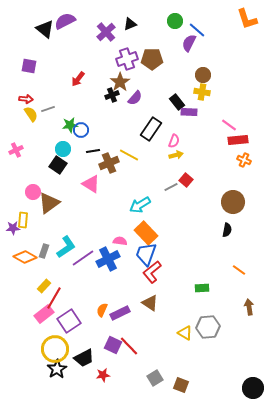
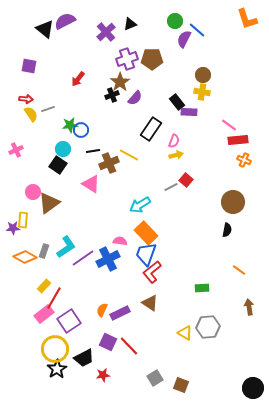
purple semicircle at (189, 43): moved 5 px left, 4 px up
purple square at (113, 345): moved 5 px left, 3 px up
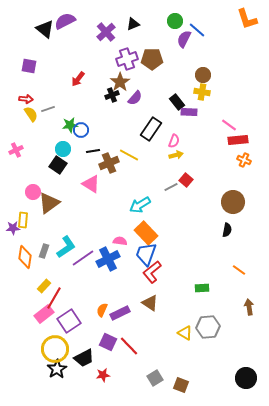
black triangle at (130, 24): moved 3 px right
orange diamond at (25, 257): rotated 70 degrees clockwise
black circle at (253, 388): moved 7 px left, 10 px up
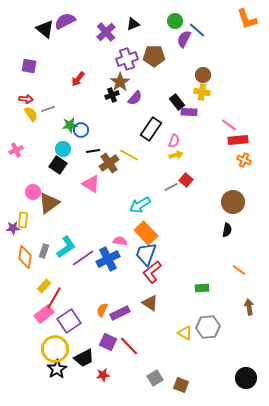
brown pentagon at (152, 59): moved 2 px right, 3 px up
brown cross at (109, 163): rotated 12 degrees counterclockwise
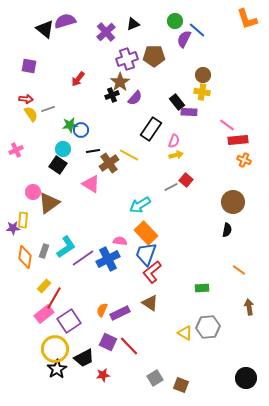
purple semicircle at (65, 21): rotated 10 degrees clockwise
pink line at (229, 125): moved 2 px left
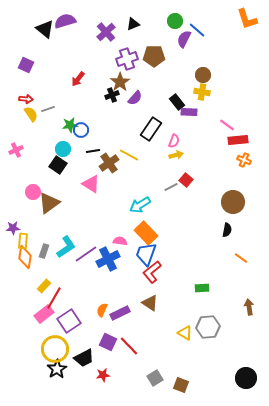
purple square at (29, 66): moved 3 px left, 1 px up; rotated 14 degrees clockwise
yellow rectangle at (23, 220): moved 21 px down
purple line at (83, 258): moved 3 px right, 4 px up
orange line at (239, 270): moved 2 px right, 12 px up
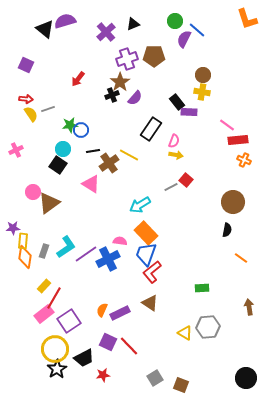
yellow arrow at (176, 155): rotated 24 degrees clockwise
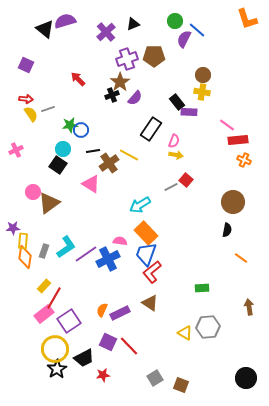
red arrow at (78, 79): rotated 98 degrees clockwise
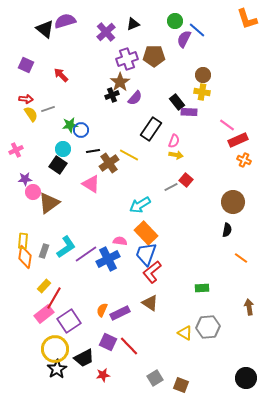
red arrow at (78, 79): moved 17 px left, 4 px up
red rectangle at (238, 140): rotated 18 degrees counterclockwise
purple star at (13, 228): moved 12 px right, 49 px up
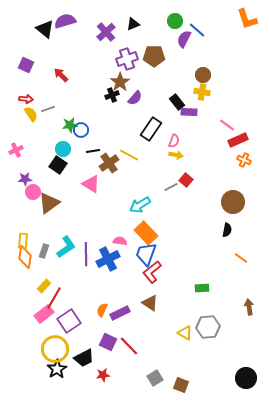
purple line at (86, 254): rotated 55 degrees counterclockwise
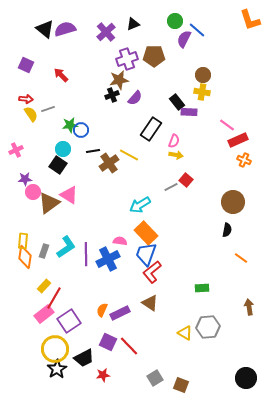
orange L-shape at (247, 19): moved 3 px right, 1 px down
purple semicircle at (65, 21): moved 8 px down
brown star at (120, 82): moved 1 px left, 2 px up; rotated 24 degrees clockwise
pink triangle at (91, 184): moved 22 px left, 11 px down
